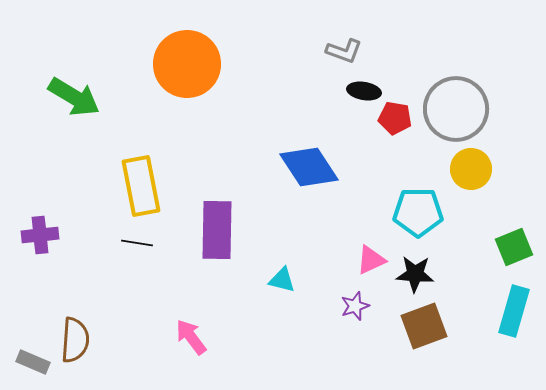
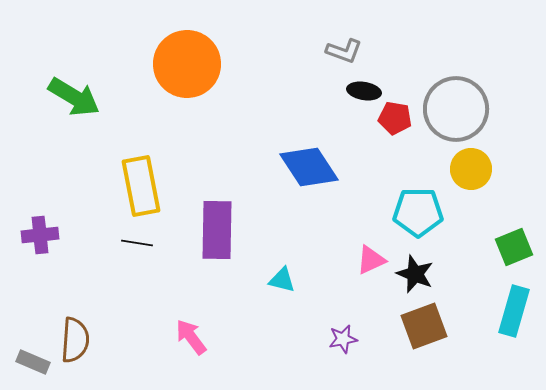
black star: rotated 18 degrees clockwise
purple star: moved 12 px left, 33 px down; rotated 8 degrees clockwise
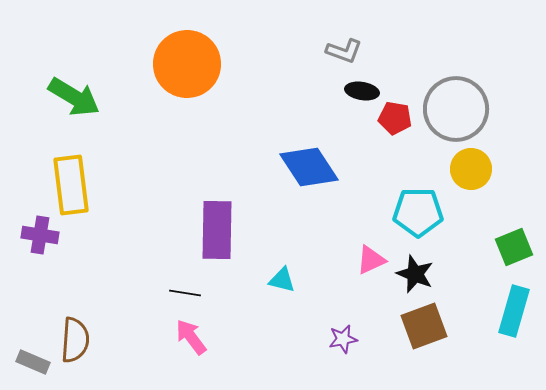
black ellipse: moved 2 px left
yellow rectangle: moved 70 px left, 1 px up; rotated 4 degrees clockwise
purple cross: rotated 15 degrees clockwise
black line: moved 48 px right, 50 px down
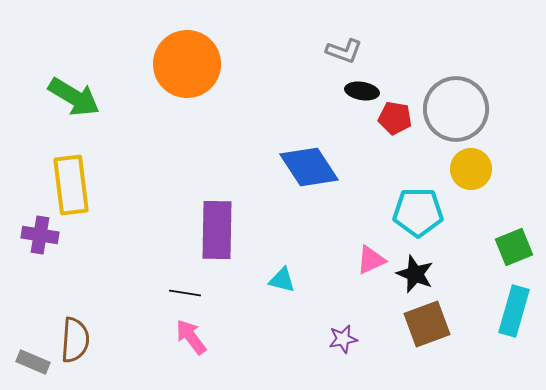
brown square: moved 3 px right, 2 px up
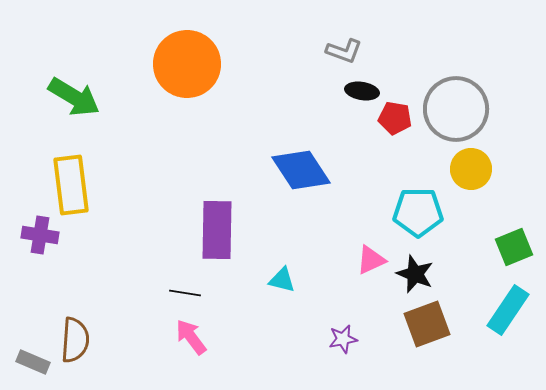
blue diamond: moved 8 px left, 3 px down
cyan rectangle: moved 6 px left, 1 px up; rotated 18 degrees clockwise
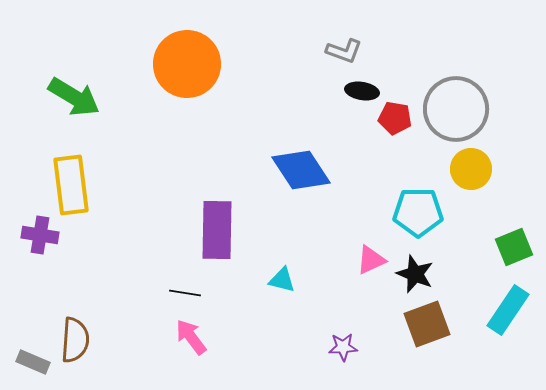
purple star: moved 8 px down; rotated 8 degrees clockwise
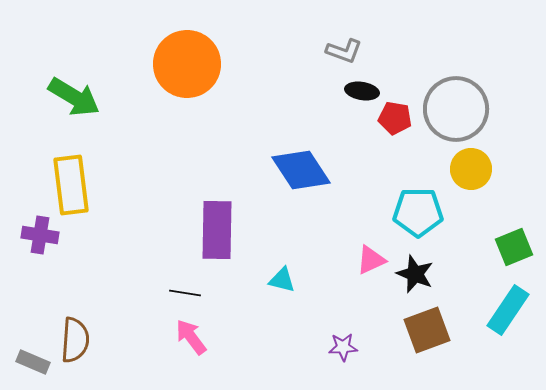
brown square: moved 6 px down
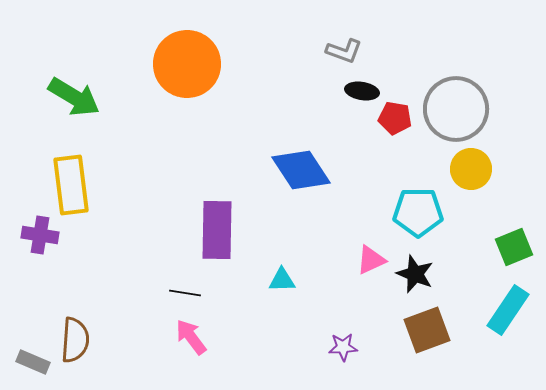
cyan triangle: rotated 16 degrees counterclockwise
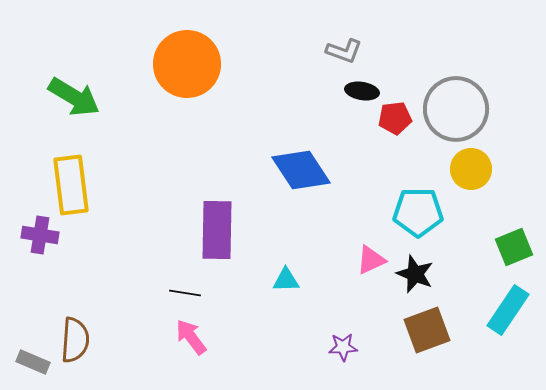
red pentagon: rotated 16 degrees counterclockwise
cyan triangle: moved 4 px right
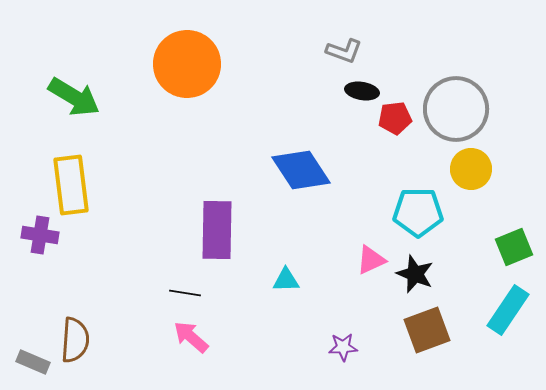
pink arrow: rotated 12 degrees counterclockwise
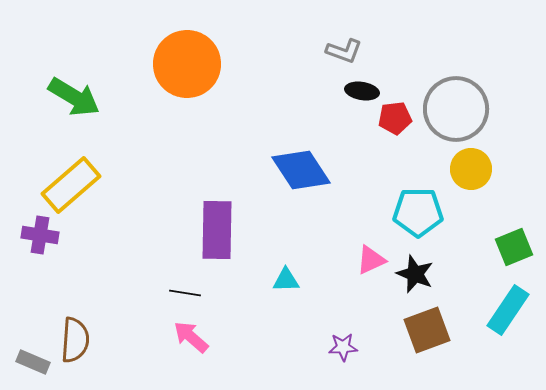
yellow rectangle: rotated 56 degrees clockwise
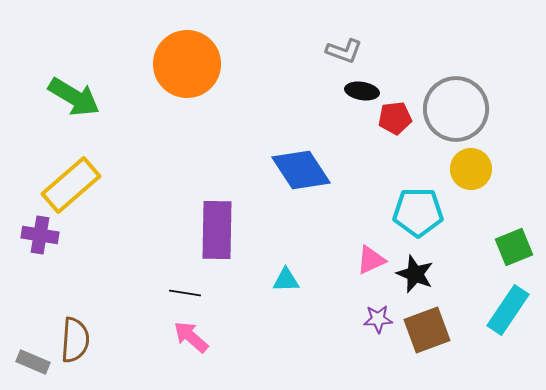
purple star: moved 35 px right, 28 px up
